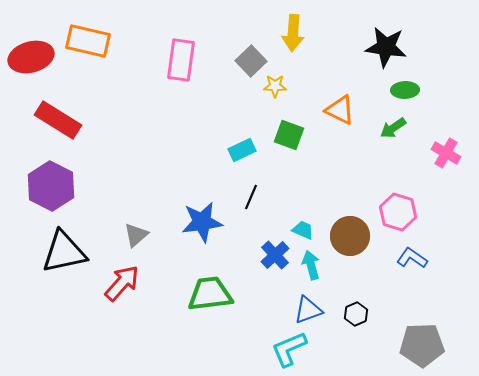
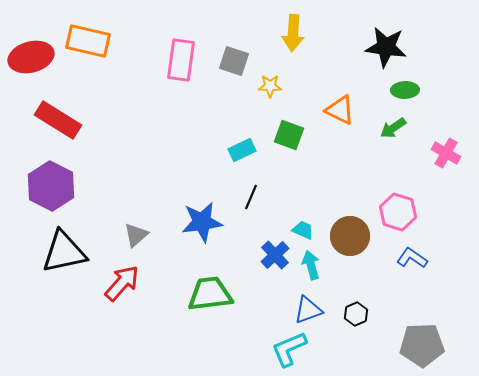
gray square: moved 17 px left; rotated 28 degrees counterclockwise
yellow star: moved 5 px left
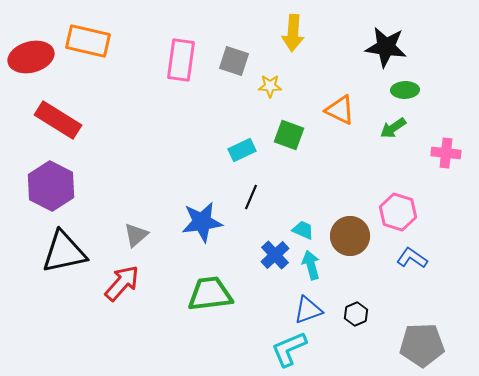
pink cross: rotated 24 degrees counterclockwise
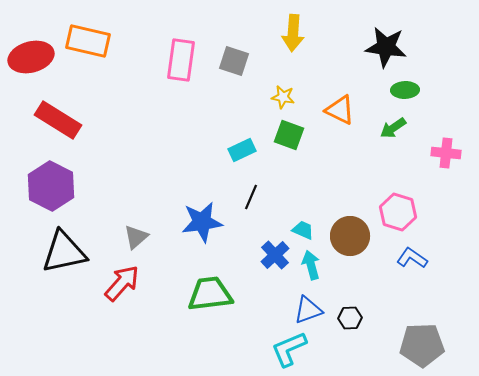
yellow star: moved 13 px right, 11 px down; rotated 10 degrees clockwise
gray triangle: moved 2 px down
black hexagon: moved 6 px left, 4 px down; rotated 20 degrees clockwise
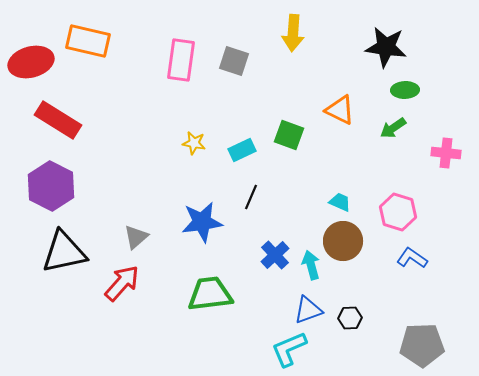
red ellipse: moved 5 px down
yellow star: moved 89 px left, 46 px down
cyan trapezoid: moved 37 px right, 28 px up
brown circle: moved 7 px left, 5 px down
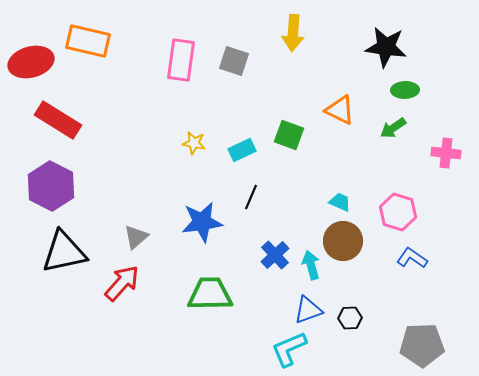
green trapezoid: rotated 6 degrees clockwise
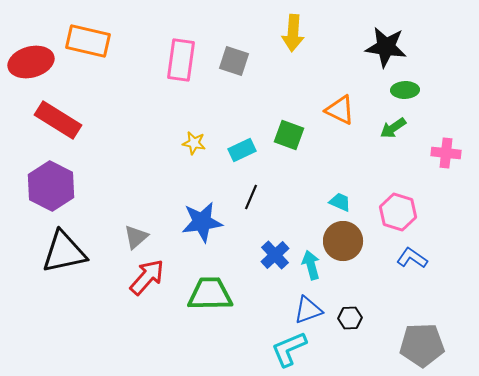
red arrow: moved 25 px right, 6 px up
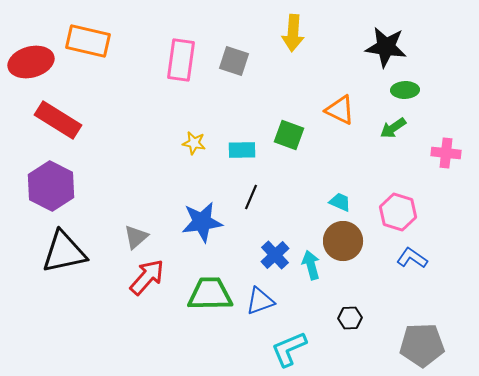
cyan rectangle: rotated 24 degrees clockwise
blue triangle: moved 48 px left, 9 px up
